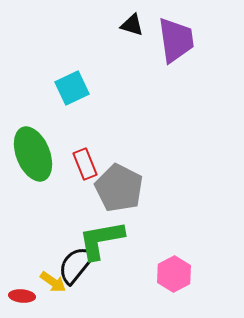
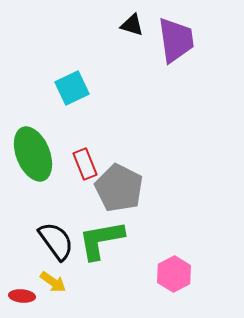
black semicircle: moved 20 px left, 24 px up; rotated 105 degrees clockwise
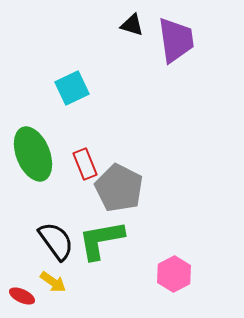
red ellipse: rotated 20 degrees clockwise
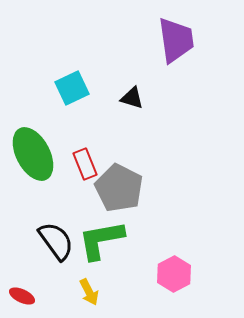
black triangle: moved 73 px down
green ellipse: rotated 6 degrees counterclockwise
yellow arrow: moved 36 px right, 10 px down; rotated 28 degrees clockwise
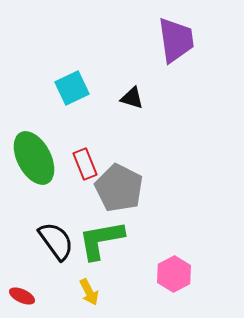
green ellipse: moved 1 px right, 4 px down
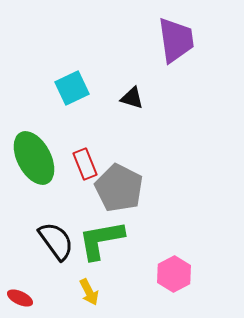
red ellipse: moved 2 px left, 2 px down
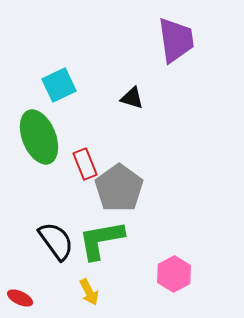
cyan square: moved 13 px left, 3 px up
green ellipse: moved 5 px right, 21 px up; rotated 6 degrees clockwise
gray pentagon: rotated 9 degrees clockwise
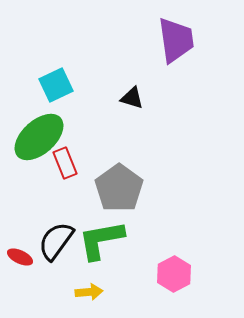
cyan square: moved 3 px left
green ellipse: rotated 70 degrees clockwise
red rectangle: moved 20 px left, 1 px up
black semicircle: rotated 108 degrees counterclockwise
yellow arrow: rotated 68 degrees counterclockwise
red ellipse: moved 41 px up
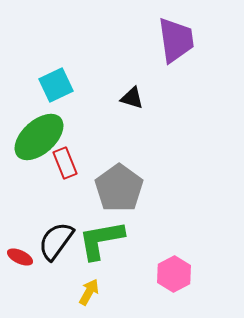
yellow arrow: rotated 56 degrees counterclockwise
